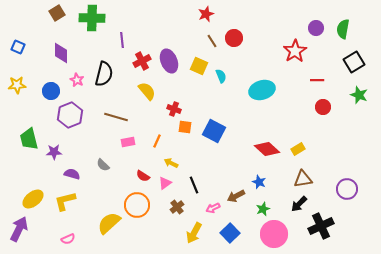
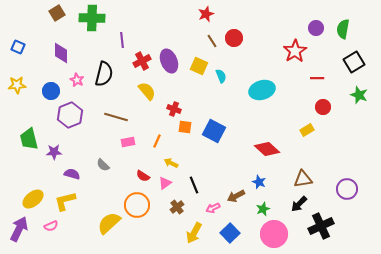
red line at (317, 80): moved 2 px up
yellow rectangle at (298, 149): moved 9 px right, 19 px up
pink semicircle at (68, 239): moved 17 px left, 13 px up
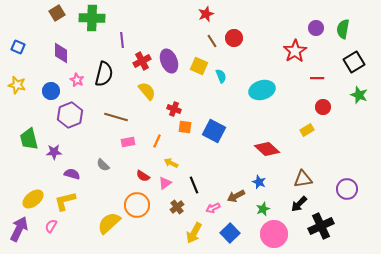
yellow star at (17, 85): rotated 18 degrees clockwise
pink semicircle at (51, 226): rotated 144 degrees clockwise
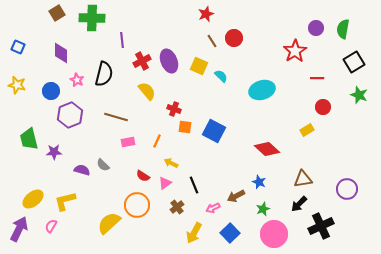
cyan semicircle at (221, 76): rotated 24 degrees counterclockwise
purple semicircle at (72, 174): moved 10 px right, 4 px up
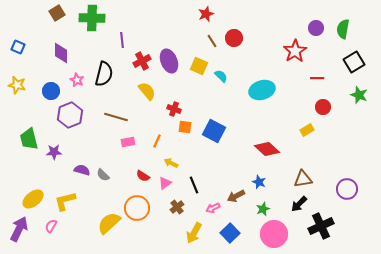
gray semicircle at (103, 165): moved 10 px down
orange circle at (137, 205): moved 3 px down
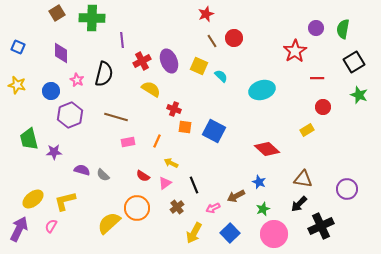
yellow semicircle at (147, 91): moved 4 px right, 2 px up; rotated 18 degrees counterclockwise
brown triangle at (303, 179): rotated 18 degrees clockwise
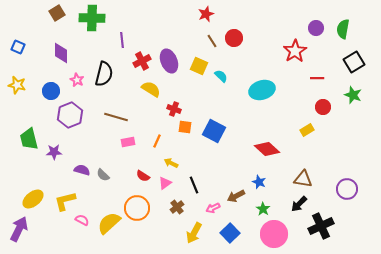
green star at (359, 95): moved 6 px left
green star at (263, 209): rotated 16 degrees counterclockwise
pink semicircle at (51, 226): moved 31 px right, 6 px up; rotated 88 degrees clockwise
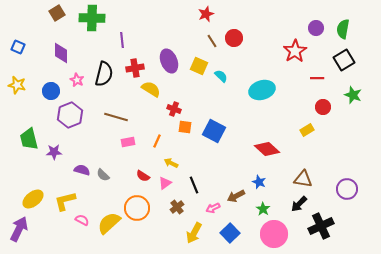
red cross at (142, 61): moved 7 px left, 7 px down; rotated 18 degrees clockwise
black square at (354, 62): moved 10 px left, 2 px up
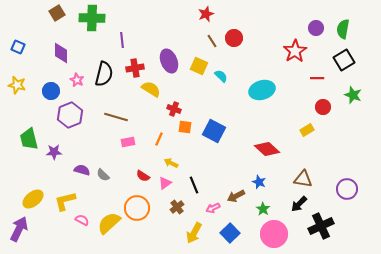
orange line at (157, 141): moved 2 px right, 2 px up
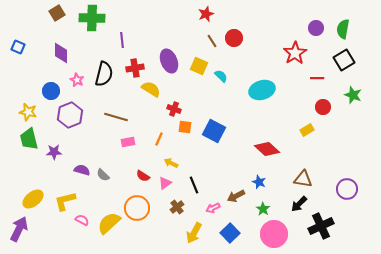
red star at (295, 51): moved 2 px down
yellow star at (17, 85): moved 11 px right, 27 px down
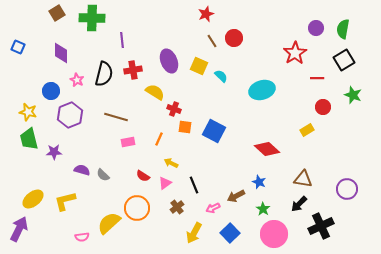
red cross at (135, 68): moved 2 px left, 2 px down
yellow semicircle at (151, 89): moved 4 px right, 3 px down
pink semicircle at (82, 220): moved 17 px down; rotated 144 degrees clockwise
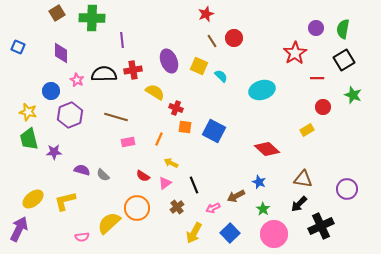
black semicircle at (104, 74): rotated 105 degrees counterclockwise
red cross at (174, 109): moved 2 px right, 1 px up
